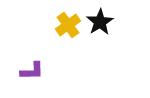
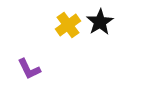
purple L-shape: moved 3 px left, 2 px up; rotated 65 degrees clockwise
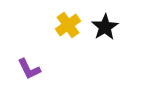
black star: moved 5 px right, 5 px down
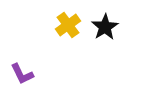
purple L-shape: moved 7 px left, 5 px down
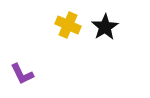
yellow cross: rotated 30 degrees counterclockwise
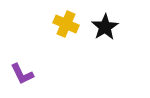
yellow cross: moved 2 px left, 1 px up
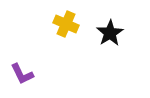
black star: moved 5 px right, 6 px down
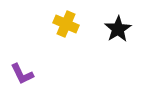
black star: moved 8 px right, 4 px up
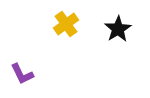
yellow cross: rotated 30 degrees clockwise
